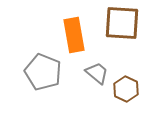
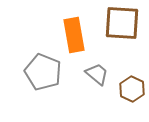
gray trapezoid: moved 1 px down
brown hexagon: moved 6 px right
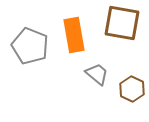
brown square: rotated 6 degrees clockwise
gray pentagon: moved 13 px left, 26 px up
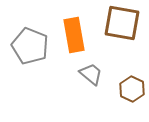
gray trapezoid: moved 6 px left
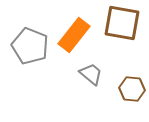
orange rectangle: rotated 48 degrees clockwise
brown hexagon: rotated 20 degrees counterclockwise
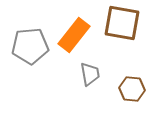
gray pentagon: rotated 27 degrees counterclockwise
gray trapezoid: moved 1 px left; rotated 40 degrees clockwise
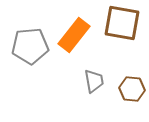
gray trapezoid: moved 4 px right, 7 px down
